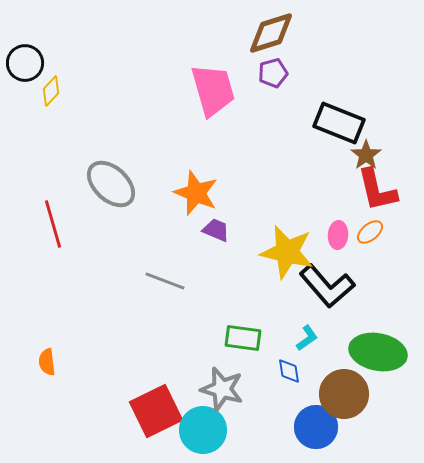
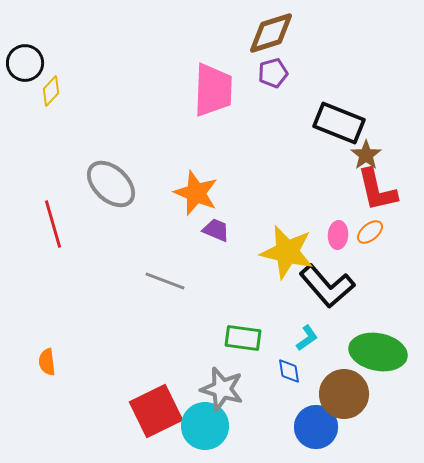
pink trapezoid: rotated 18 degrees clockwise
cyan circle: moved 2 px right, 4 px up
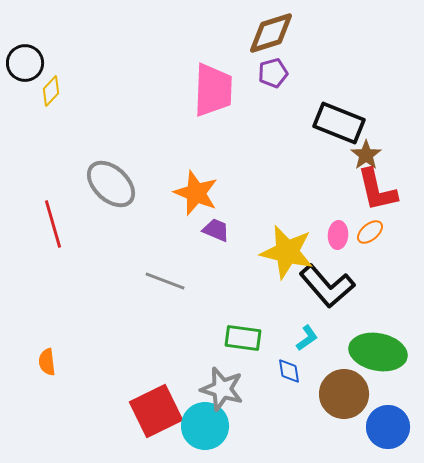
blue circle: moved 72 px right
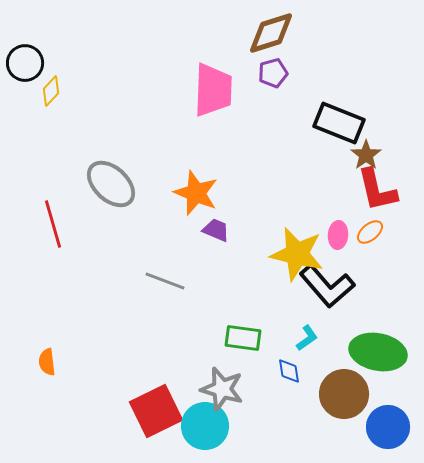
yellow star: moved 10 px right, 2 px down
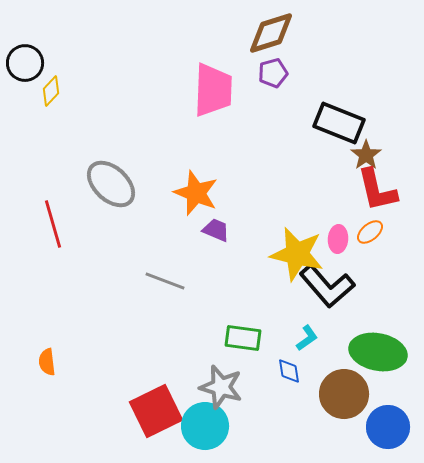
pink ellipse: moved 4 px down
gray star: moved 1 px left, 2 px up
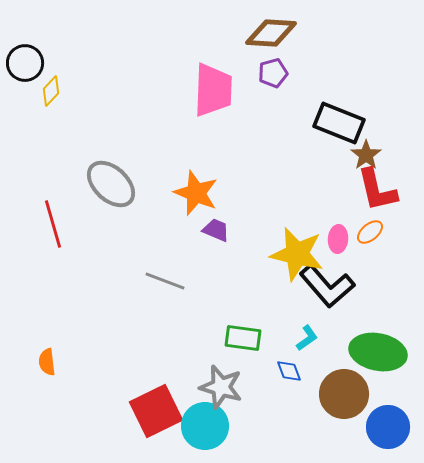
brown diamond: rotated 21 degrees clockwise
blue diamond: rotated 12 degrees counterclockwise
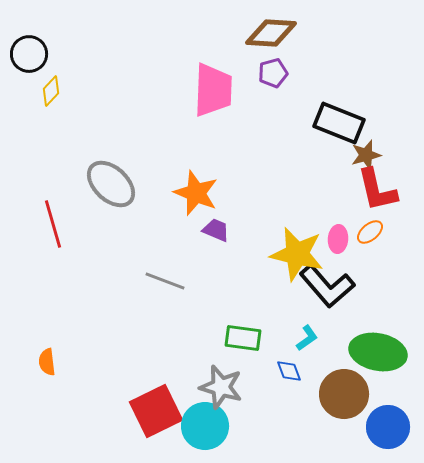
black circle: moved 4 px right, 9 px up
brown star: rotated 20 degrees clockwise
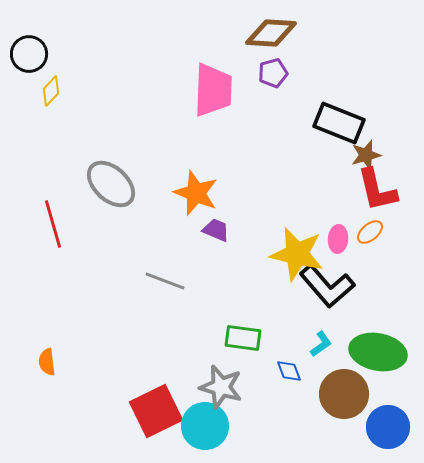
cyan L-shape: moved 14 px right, 6 px down
